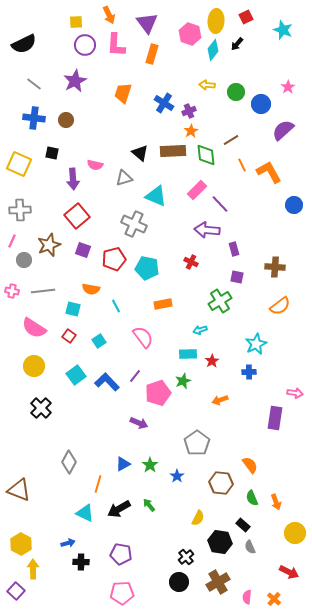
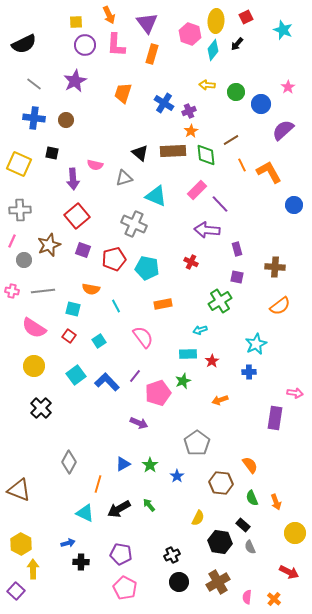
purple rectangle at (234, 249): moved 3 px right
black cross at (186, 557): moved 14 px left, 2 px up; rotated 14 degrees clockwise
pink pentagon at (122, 593): moved 3 px right, 5 px up; rotated 30 degrees clockwise
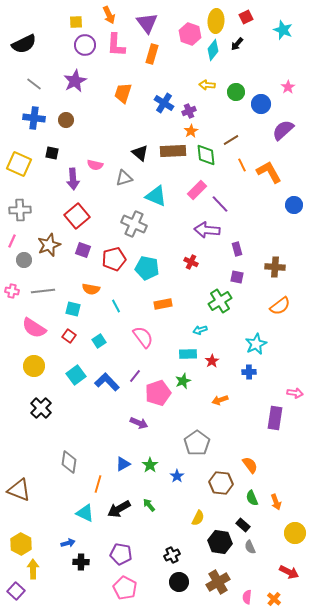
gray diamond at (69, 462): rotated 20 degrees counterclockwise
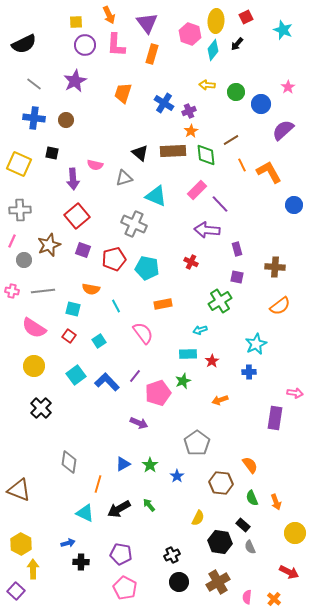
pink semicircle at (143, 337): moved 4 px up
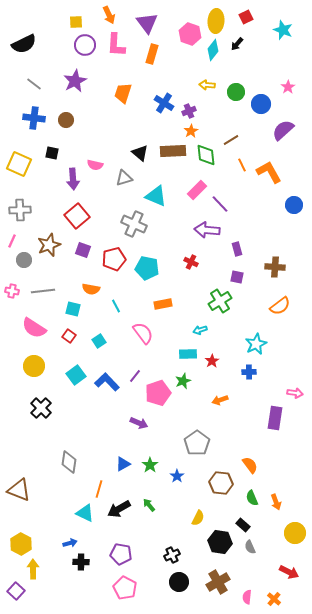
orange line at (98, 484): moved 1 px right, 5 px down
blue arrow at (68, 543): moved 2 px right
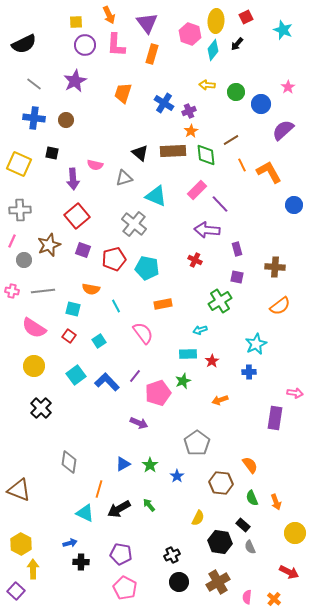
gray cross at (134, 224): rotated 15 degrees clockwise
red cross at (191, 262): moved 4 px right, 2 px up
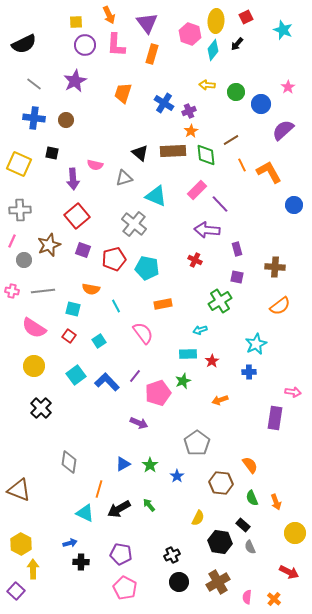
pink arrow at (295, 393): moved 2 px left, 1 px up
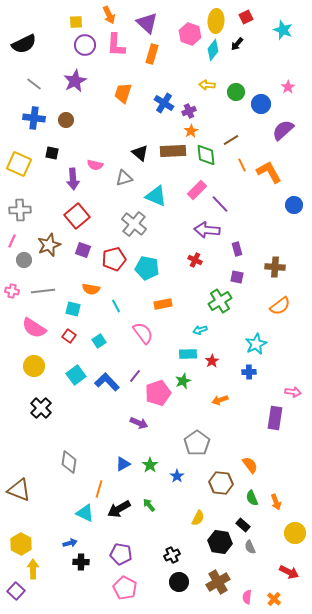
purple triangle at (147, 23): rotated 10 degrees counterclockwise
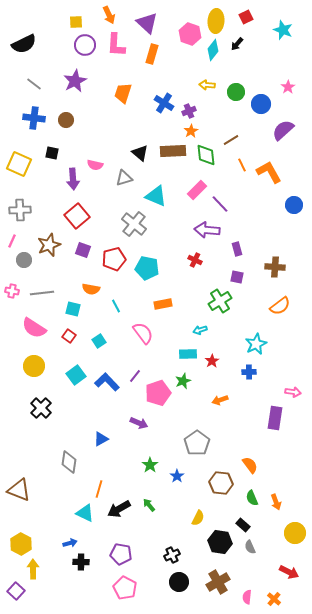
gray line at (43, 291): moved 1 px left, 2 px down
blue triangle at (123, 464): moved 22 px left, 25 px up
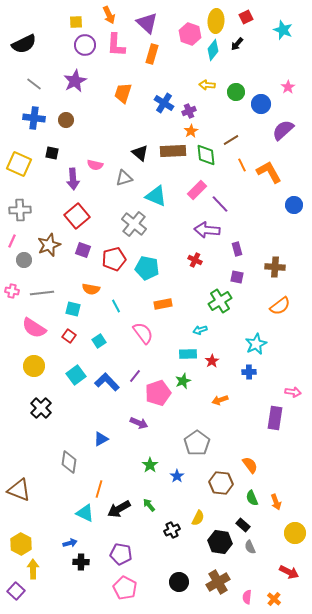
black cross at (172, 555): moved 25 px up
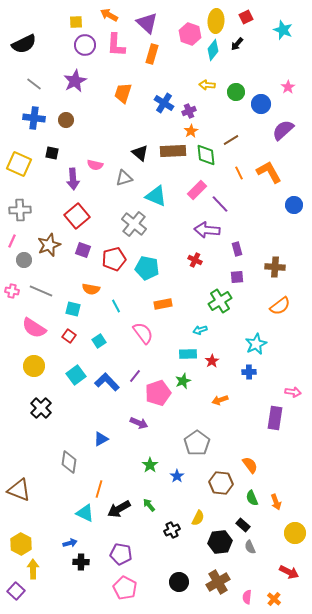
orange arrow at (109, 15): rotated 144 degrees clockwise
orange line at (242, 165): moved 3 px left, 8 px down
purple square at (237, 277): rotated 16 degrees counterclockwise
gray line at (42, 293): moved 1 px left, 2 px up; rotated 30 degrees clockwise
black hexagon at (220, 542): rotated 15 degrees counterclockwise
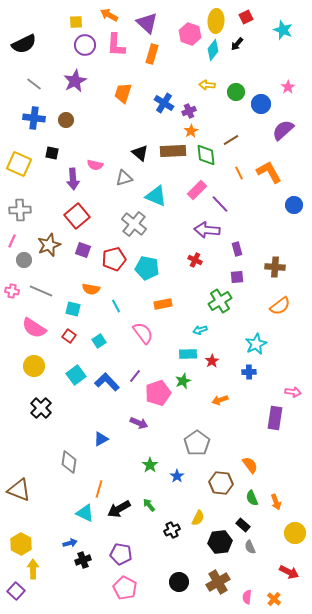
black cross at (81, 562): moved 2 px right, 2 px up; rotated 21 degrees counterclockwise
